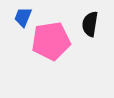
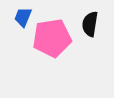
pink pentagon: moved 1 px right, 3 px up
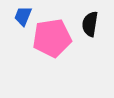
blue trapezoid: moved 1 px up
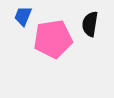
pink pentagon: moved 1 px right, 1 px down
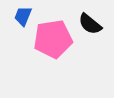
black semicircle: rotated 60 degrees counterclockwise
